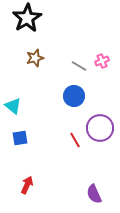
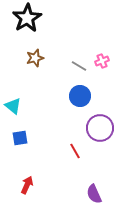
blue circle: moved 6 px right
red line: moved 11 px down
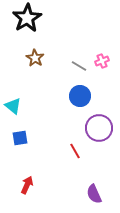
brown star: rotated 24 degrees counterclockwise
purple circle: moved 1 px left
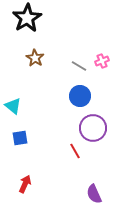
purple circle: moved 6 px left
red arrow: moved 2 px left, 1 px up
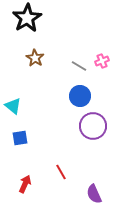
purple circle: moved 2 px up
red line: moved 14 px left, 21 px down
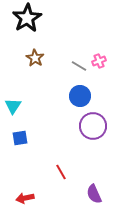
pink cross: moved 3 px left
cyan triangle: rotated 24 degrees clockwise
red arrow: moved 14 px down; rotated 126 degrees counterclockwise
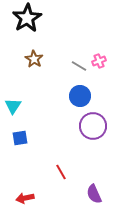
brown star: moved 1 px left, 1 px down
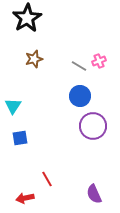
brown star: rotated 24 degrees clockwise
red line: moved 14 px left, 7 px down
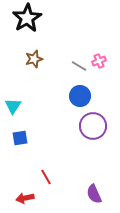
red line: moved 1 px left, 2 px up
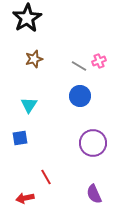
cyan triangle: moved 16 px right, 1 px up
purple circle: moved 17 px down
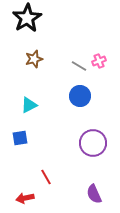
cyan triangle: rotated 30 degrees clockwise
